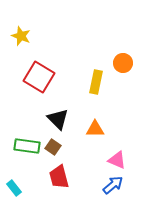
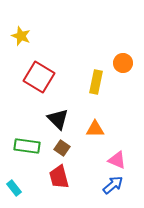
brown square: moved 9 px right, 1 px down
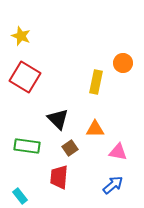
red square: moved 14 px left
brown square: moved 8 px right; rotated 21 degrees clockwise
pink triangle: moved 1 px right, 8 px up; rotated 12 degrees counterclockwise
red trapezoid: rotated 20 degrees clockwise
cyan rectangle: moved 6 px right, 8 px down
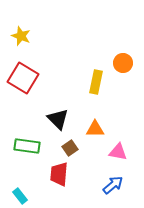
red square: moved 2 px left, 1 px down
red trapezoid: moved 3 px up
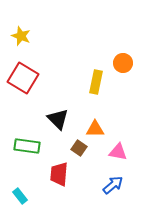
brown square: moved 9 px right; rotated 21 degrees counterclockwise
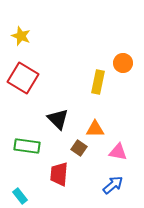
yellow rectangle: moved 2 px right
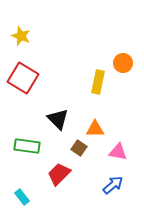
red trapezoid: rotated 40 degrees clockwise
cyan rectangle: moved 2 px right, 1 px down
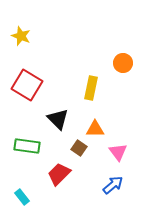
red square: moved 4 px right, 7 px down
yellow rectangle: moved 7 px left, 6 px down
pink triangle: rotated 42 degrees clockwise
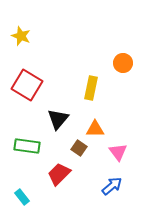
black triangle: rotated 25 degrees clockwise
blue arrow: moved 1 px left, 1 px down
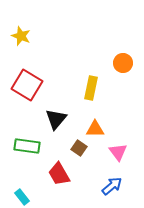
black triangle: moved 2 px left
red trapezoid: rotated 75 degrees counterclockwise
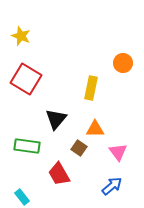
red square: moved 1 px left, 6 px up
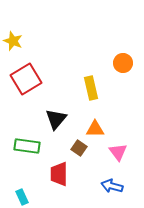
yellow star: moved 8 px left, 5 px down
red square: rotated 28 degrees clockwise
yellow rectangle: rotated 25 degrees counterclockwise
red trapezoid: rotated 30 degrees clockwise
blue arrow: rotated 125 degrees counterclockwise
cyan rectangle: rotated 14 degrees clockwise
